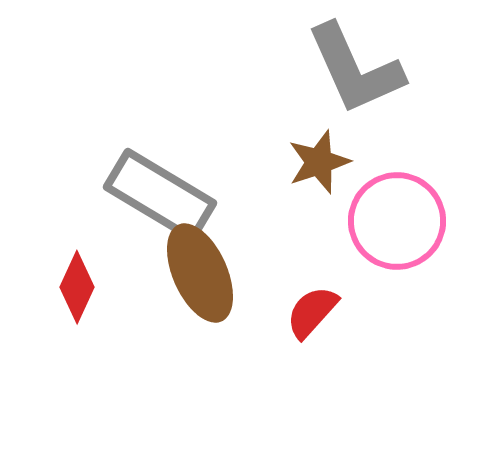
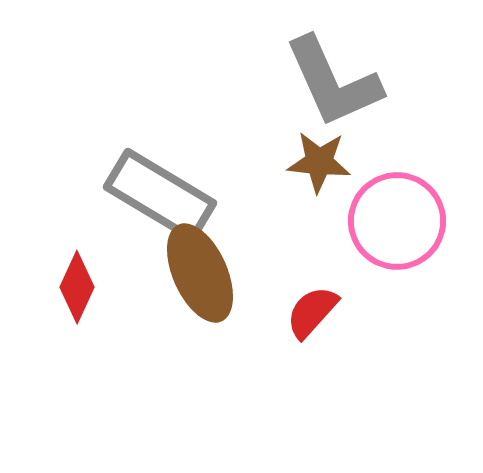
gray L-shape: moved 22 px left, 13 px down
brown star: rotated 24 degrees clockwise
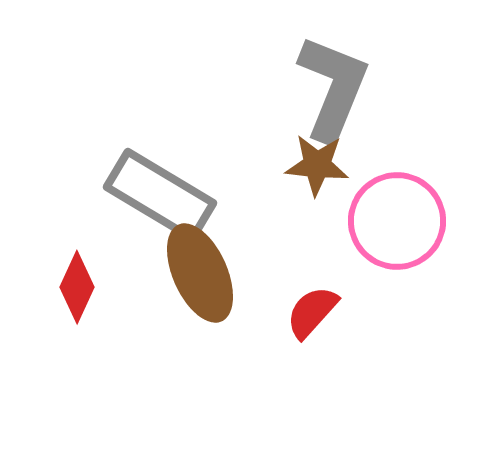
gray L-shape: moved 6 px down; rotated 134 degrees counterclockwise
brown star: moved 2 px left, 3 px down
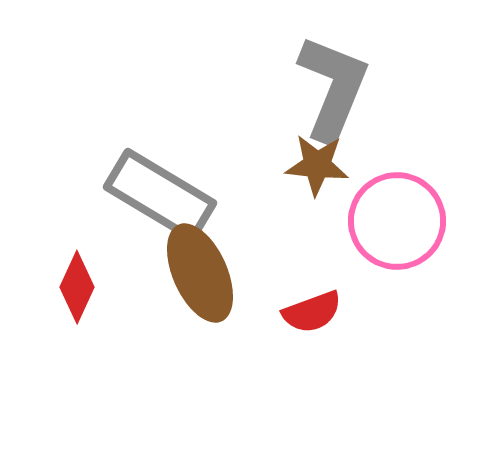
red semicircle: rotated 152 degrees counterclockwise
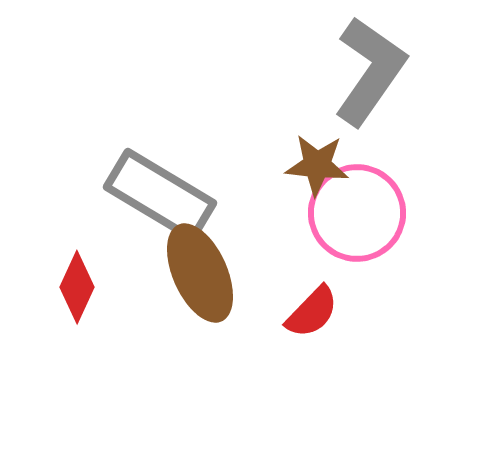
gray L-shape: moved 37 px right, 17 px up; rotated 13 degrees clockwise
pink circle: moved 40 px left, 8 px up
red semicircle: rotated 26 degrees counterclockwise
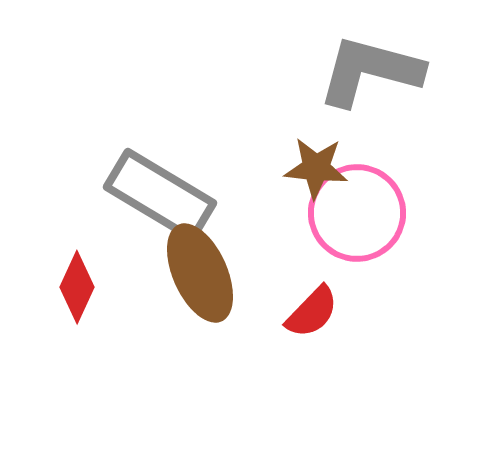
gray L-shape: rotated 110 degrees counterclockwise
brown star: moved 1 px left, 3 px down
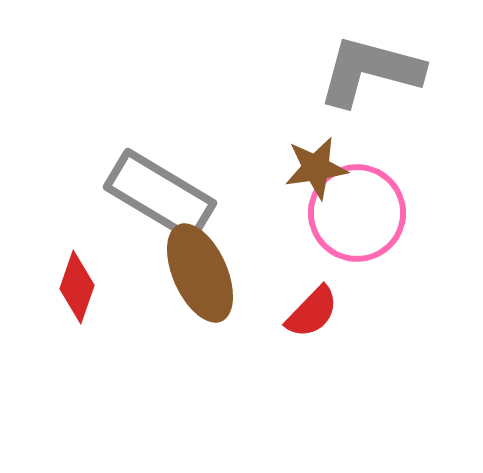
brown star: rotated 14 degrees counterclockwise
red diamond: rotated 6 degrees counterclockwise
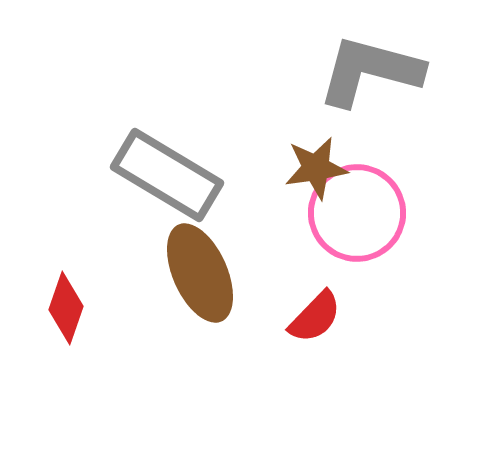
gray rectangle: moved 7 px right, 20 px up
red diamond: moved 11 px left, 21 px down
red semicircle: moved 3 px right, 5 px down
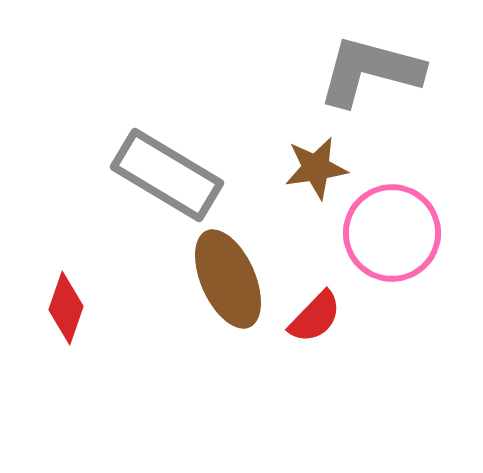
pink circle: moved 35 px right, 20 px down
brown ellipse: moved 28 px right, 6 px down
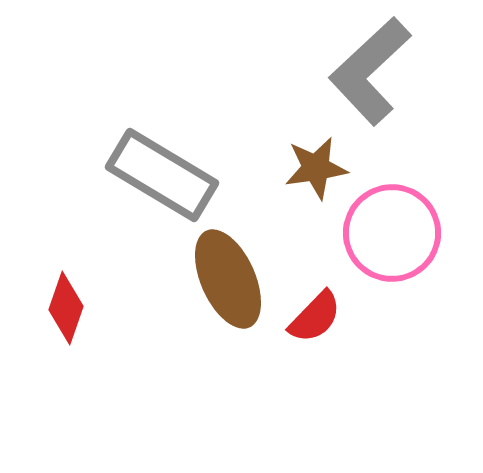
gray L-shape: rotated 58 degrees counterclockwise
gray rectangle: moved 5 px left
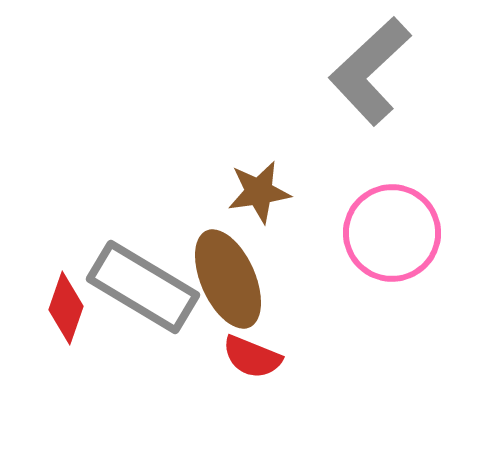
brown star: moved 57 px left, 24 px down
gray rectangle: moved 19 px left, 112 px down
red semicircle: moved 63 px left, 40 px down; rotated 68 degrees clockwise
